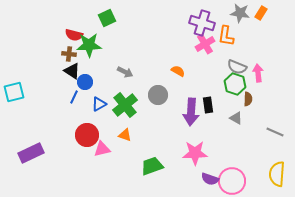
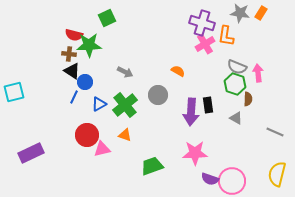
yellow semicircle: rotated 10 degrees clockwise
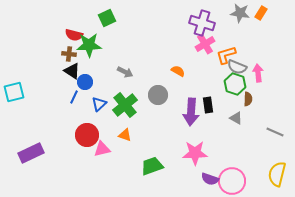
orange L-shape: moved 19 px down; rotated 65 degrees clockwise
blue triangle: rotated 14 degrees counterclockwise
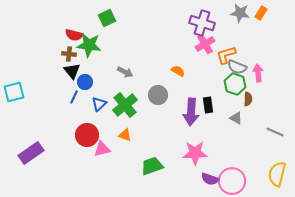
green star: rotated 10 degrees clockwise
black triangle: rotated 18 degrees clockwise
purple rectangle: rotated 10 degrees counterclockwise
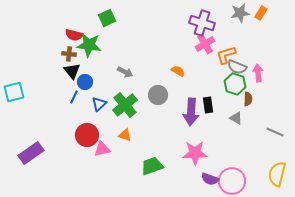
gray star: rotated 18 degrees counterclockwise
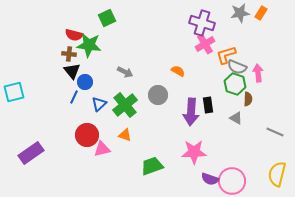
pink star: moved 1 px left, 1 px up
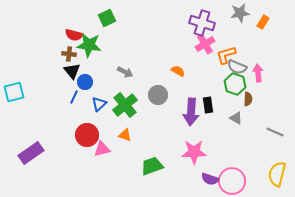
orange rectangle: moved 2 px right, 9 px down
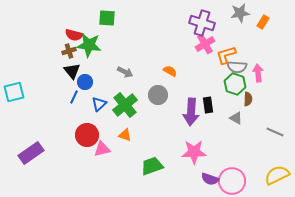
green square: rotated 30 degrees clockwise
brown cross: moved 3 px up; rotated 24 degrees counterclockwise
gray semicircle: rotated 18 degrees counterclockwise
orange semicircle: moved 8 px left
yellow semicircle: moved 1 px down; rotated 50 degrees clockwise
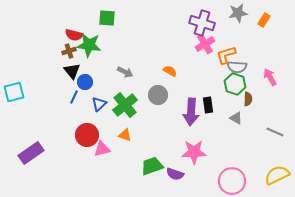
gray star: moved 2 px left
orange rectangle: moved 1 px right, 2 px up
pink arrow: moved 12 px right, 4 px down; rotated 24 degrees counterclockwise
purple semicircle: moved 35 px left, 5 px up
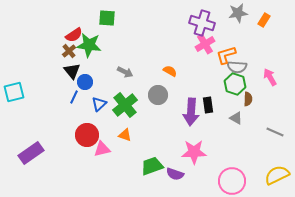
red semicircle: rotated 48 degrees counterclockwise
brown cross: rotated 24 degrees counterclockwise
